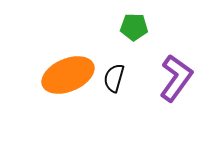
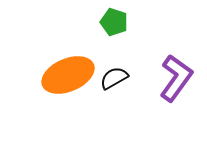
green pentagon: moved 20 px left, 5 px up; rotated 16 degrees clockwise
black semicircle: rotated 44 degrees clockwise
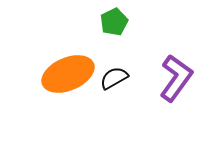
green pentagon: rotated 28 degrees clockwise
orange ellipse: moved 1 px up
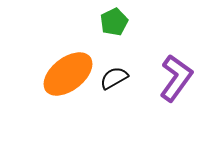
orange ellipse: rotated 15 degrees counterclockwise
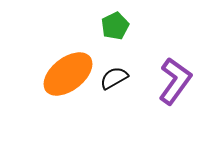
green pentagon: moved 1 px right, 4 px down
purple L-shape: moved 1 px left, 3 px down
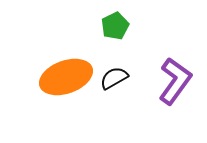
orange ellipse: moved 2 px left, 3 px down; rotated 18 degrees clockwise
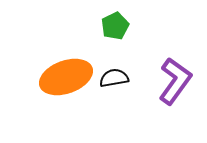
black semicircle: rotated 20 degrees clockwise
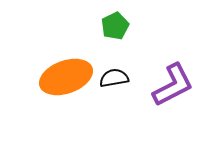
purple L-shape: moved 2 px left, 4 px down; rotated 27 degrees clockwise
